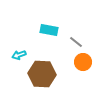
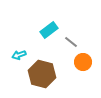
cyan rectangle: rotated 48 degrees counterclockwise
gray line: moved 5 px left
brown hexagon: rotated 12 degrees clockwise
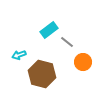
gray line: moved 4 px left
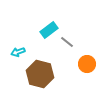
cyan arrow: moved 1 px left, 3 px up
orange circle: moved 4 px right, 2 px down
brown hexagon: moved 2 px left
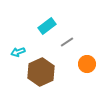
cyan rectangle: moved 2 px left, 4 px up
gray line: rotated 72 degrees counterclockwise
brown hexagon: moved 1 px right, 2 px up; rotated 20 degrees clockwise
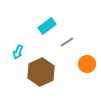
cyan arrow: rotated 48 degrees counterclockwise
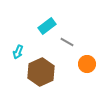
gray line: rotated 64 degrees clockwise
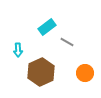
cyan rectangle: moved 1 px down
cyan arrow: moved 2 px up; rotated 24 degrees counterclockwise
orange circle: moved 2 px left, 9 px down
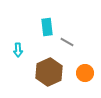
cyan rectangle: rotated 60 degrees counterclockwise
brown hexagon: moved 8 px right
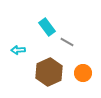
cyan rectangle: rotated 30 degrees counterclockwise
cyan arrow: rotated 88 degrees clockwise
orange circle: moved 2 px left
